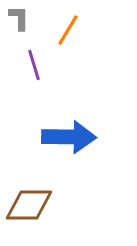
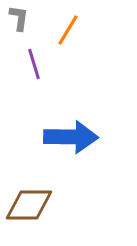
gray L-shape: rotated 8 degrees clockwise
purple line: moved 1 px up
blue arrow: moved 2 px right
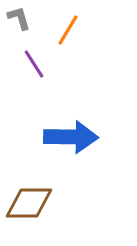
gray L-shape: rotated 24 degrees counterclockwise
purple line: rotated 16 degrees counterclockwise
brown diamond: moved 2 px up
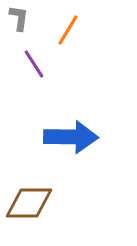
gray L-shape: rotated 24 degrees clockwise
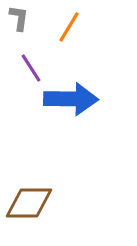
orange line: moved 1 px right, 3 px up
purple line: moved 3 px left, 4 px down
blue arrow: moved 38 px up
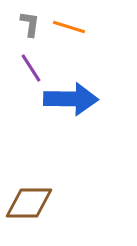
gray L-shape: moved 11 px right, 6 px down
orange line: rotated 76 degrees clockwise
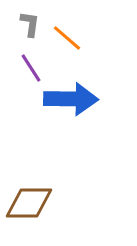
orange line: moved 2 px left, 11 px down; rotated 24 degrees clockwise
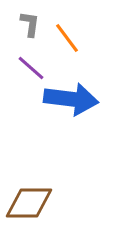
orange line: rotated 12 degrees clockwise
purple line: rotated 16 degrees counterclockwise
blue arrow: rotated 6 degrees clockwise
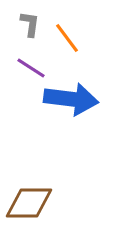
purple line: rotated 8 degrees counterclockwise
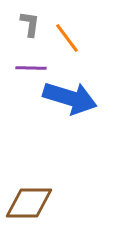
purple line: rotated 32 degrees counterclockwise
blue arrow: moved 1 px left, 1 px up; rotated 10 degrees clockwise
